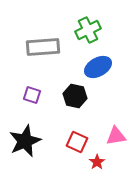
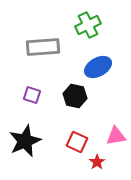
green cross: moved 5 px up
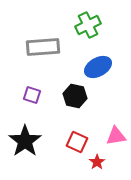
black star: rotated 12 degrees counterclockwise
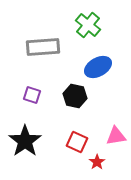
green cross: rotated 25 degrees counterclockwise
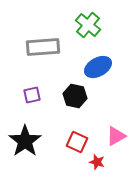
purple square: rotated 30 degrees counterclockwise
pink triangle: rotated 20 degrees counterclockwise
red star: rotated 21 degrees counterclockwise
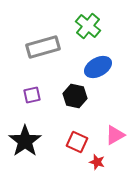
green cross: moved 1 px down
gray rectangle: rotated 12 degrees counterclockwise
pink triangle: moved 1 px left, 1 px up
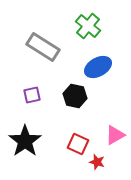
gray rectangle: rotated 48 degrees clockwise
red square: moved 1 px right, 2 px down
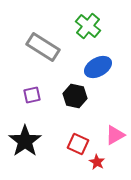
red star: rotated 14 degrees clockwise
